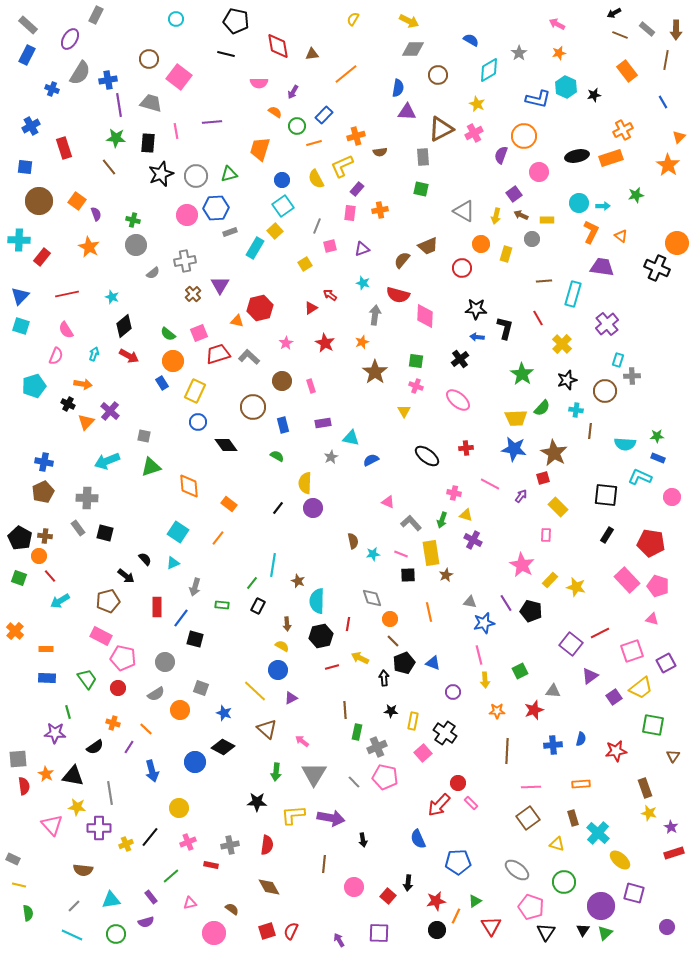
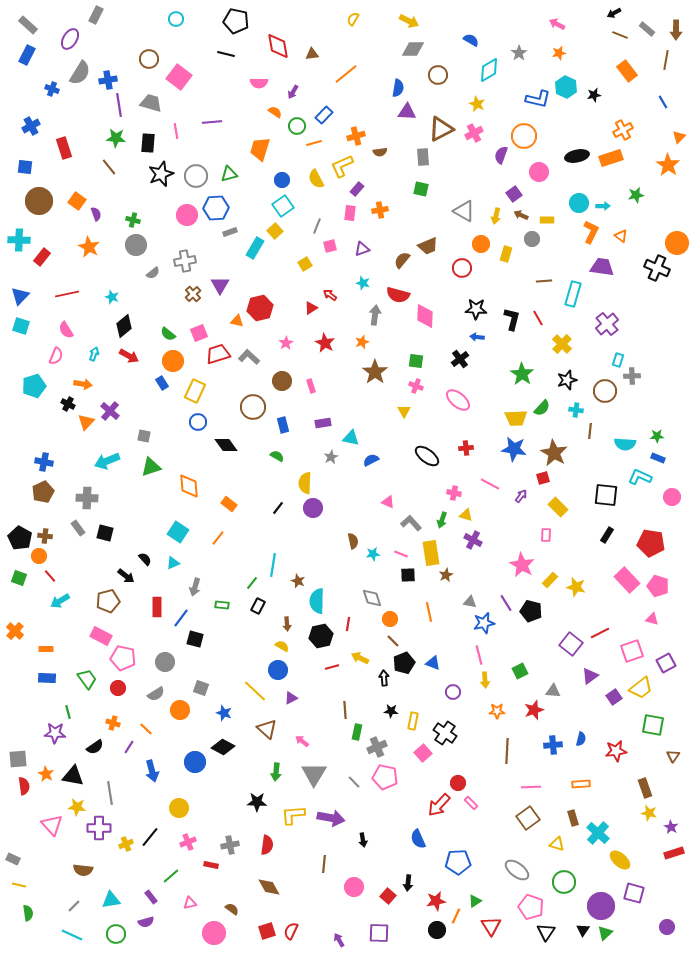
black L-shape at (505, 328): moved 7 px right, 9 px up
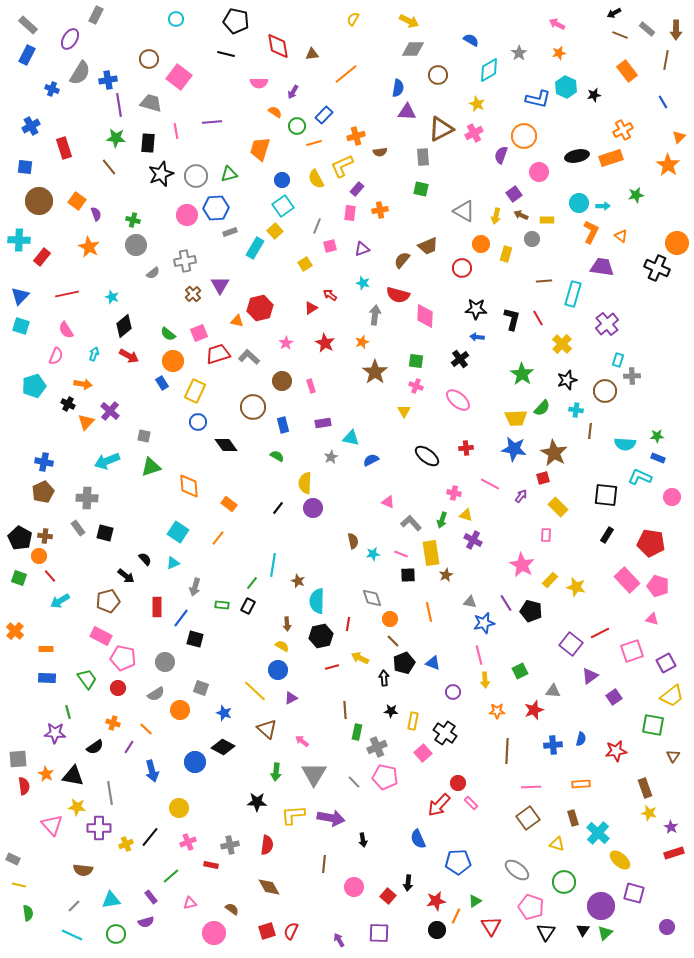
black rectangle at (258, 606): moved 10 px left
yellow trapezoid at (641, 688): moved 31 px right, 8 px down
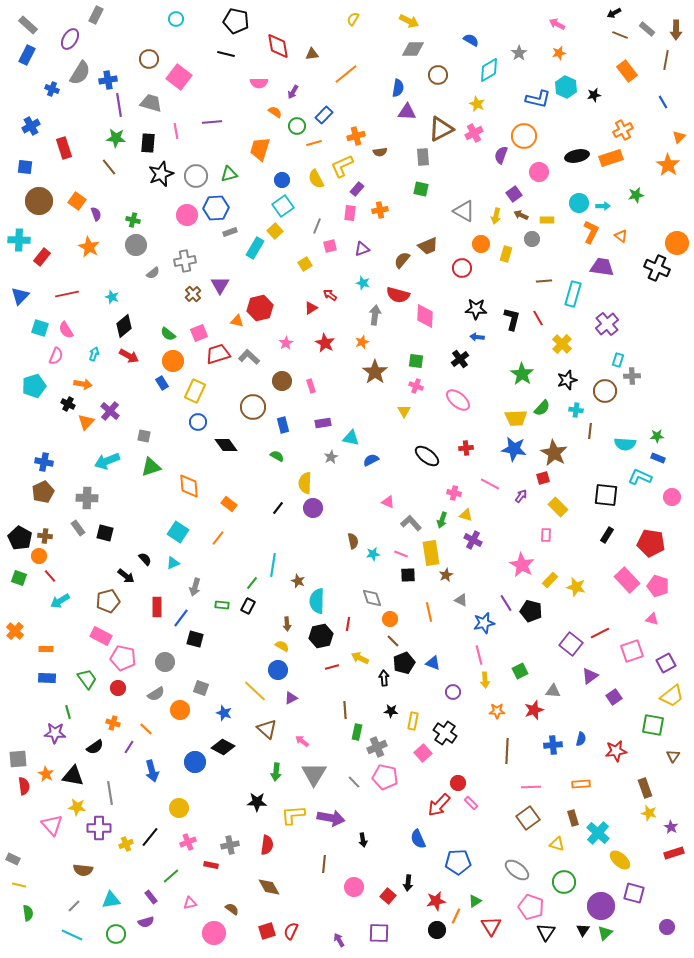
cyan square at (21, 326): moved 19 px right, 2 px down
gray triangle at (470, 602): moved 9 px left, 2 px up; rotated 16 degrees clockwise
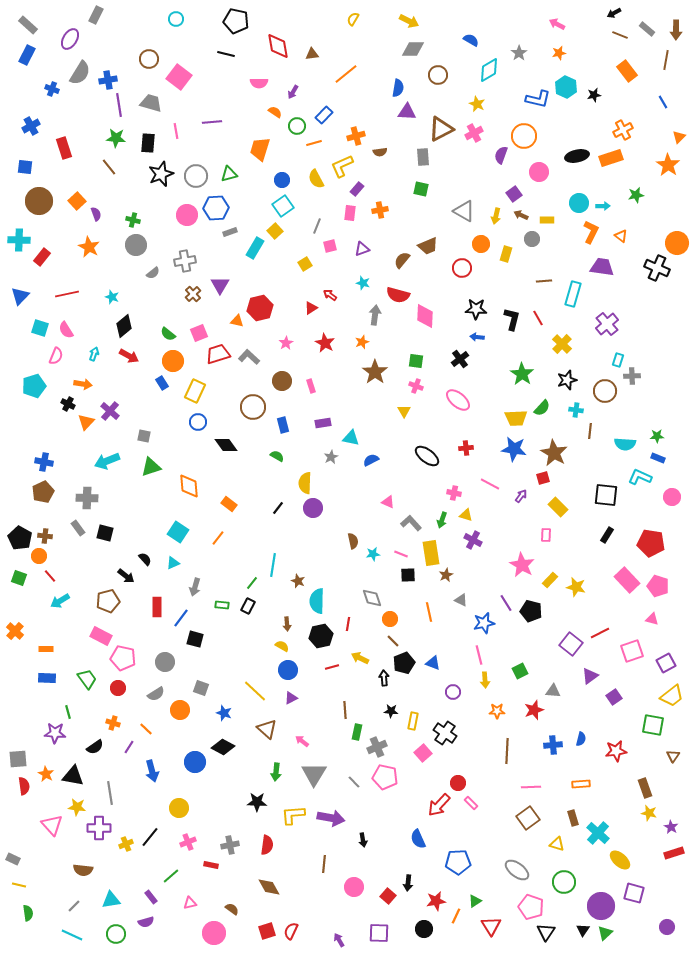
orange square at (77, 201): rotated 12 degrees clockwise
blue circle at (278, 670): moved 10 px right
black circle at (437, 930): moved 13 px left, 1 px up
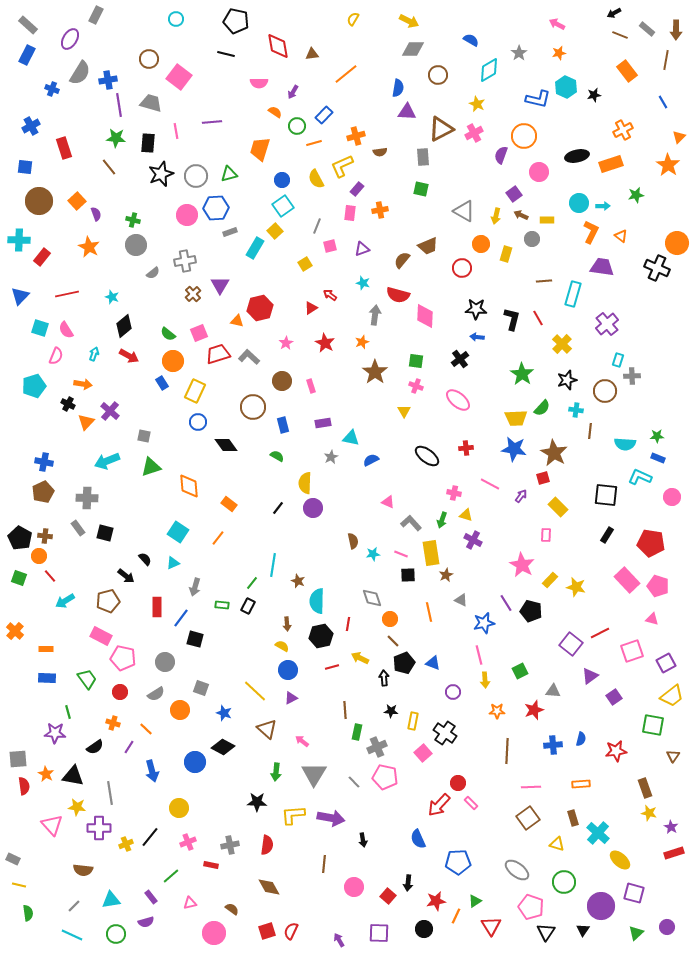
orange rectangle at (611, 158): moved 6 px down
cyan arrow at (60, 601): moved 5 px right
red circle at (118, 688): moved 2 px right, 4 px down
green triangle at (605, 933): moved 31 px right
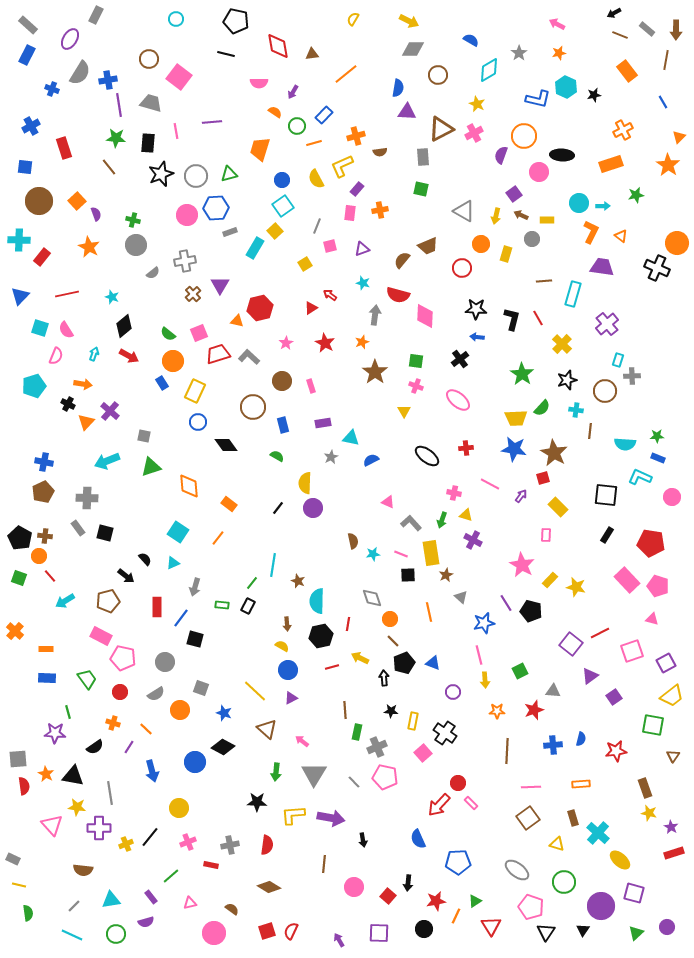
black ellipse at (577, 156): moved 15 px left, 1 px up; rotated 15 degrees clockwise
gray triangle at (461, 600): moved 3 px up; rotated 16 degrees clockwise
brown diamond at (269, 887): rotated 30 degrees counterclockwise
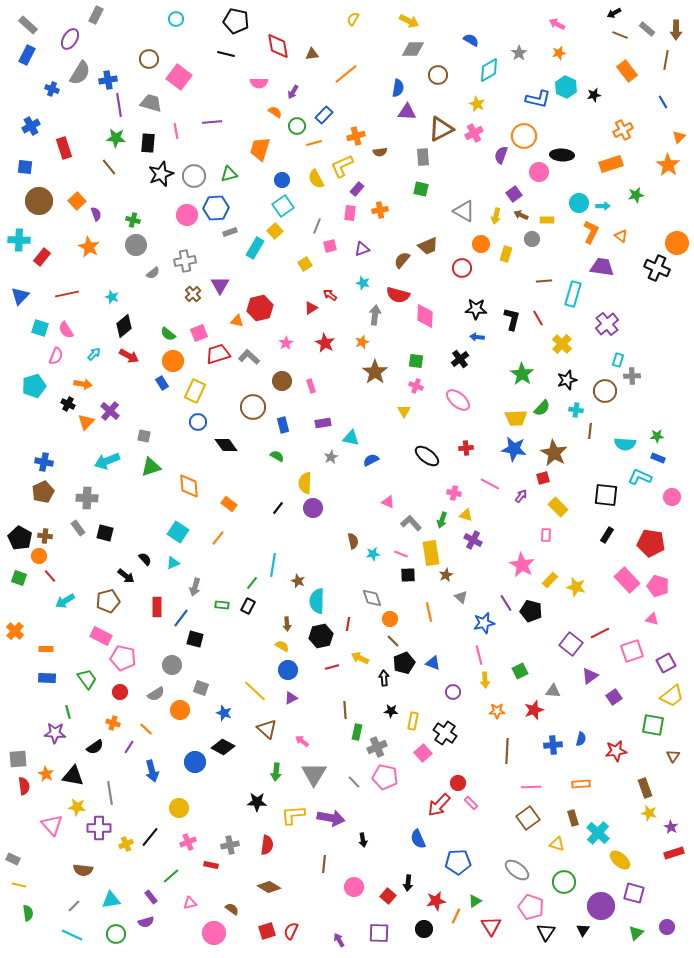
gray circle at (196, 176): moved 2 px left
cyan arrow at (94, 354): rotated 24 degrees clockwise
gray circle at (165, 662): moved 7 px right, 3 px down
